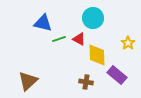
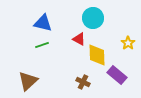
green line: moved 17 px left, 6 px down
brown cross: moved 3 px left; rotated 16 degrees clockwise
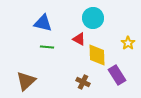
green line: moved 5 px right, 2 px down; rotated 24 degrees clockwise
purple rectangle: rotated 18 degrees clockwise
brown triangle: moved 2 px left
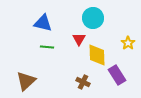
red triangle: rotated 32 degrees clockwise
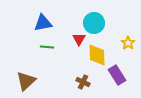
cyan circle: moved 1 px right, 5 px down
blue triangle: rotated 24 degrees counterclockwise
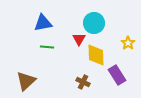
yellow diamond: moved 1 px left
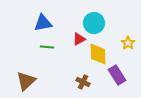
red triangle: rotated 32 degrees clockwise
yellow diamond: moved 2 px right, 1 px up
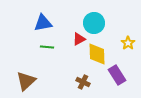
yellow diamond: moved 1 px left
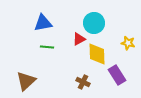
yellow star: rotated 24 degrees counterclockwise
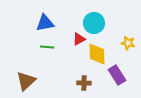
blue triangle: moved 2 px right
brown cross: moved 1 px right, 1 px down; rotated 24 degrees counterclockwise
